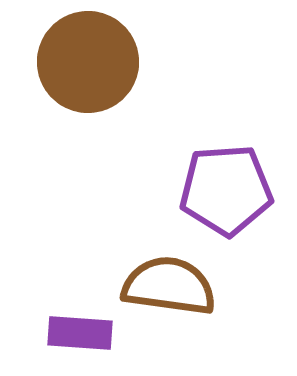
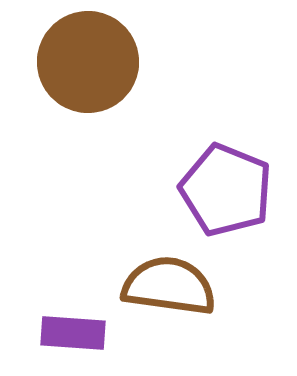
purple pentagon: rotated 26 degrees clockwise
purple rectangle: moved 7 px left
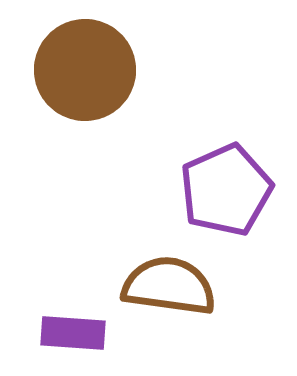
brown circle: moved 3 px left, 8 px down
purple pentagon: rotated 26 degrees clockwise
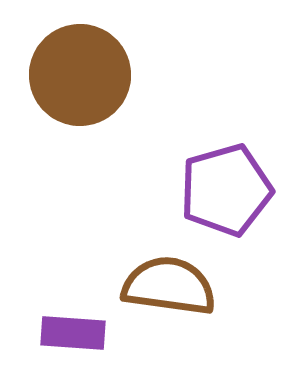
brown circle: moved 5 px left, 5 px down
purple pentagon: rotated 8 degrees clockwise
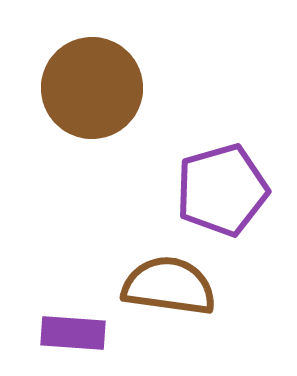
brown circle: moved 12 px right, 13 px down
purple pentagon: moved 4 px left
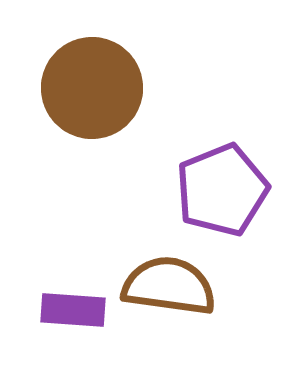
purple pentagon: rotated 6 degrees counterclockwise
purple rectangle: moved 23 px up
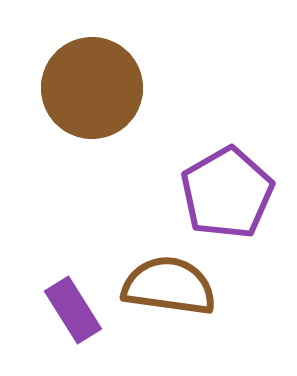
purple pentagon: moved 5 px right, 3 px down; rotated 8 degrees counterclockwise
purple rectangle: rotated 54 degrees clockwise
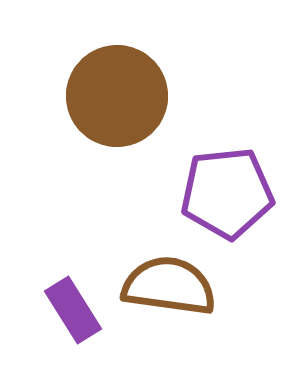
brown circle: moved 25 px right, 8 px down
purple pentagon: rotated 24 degrees clockwise
